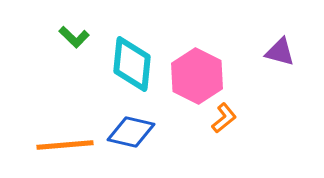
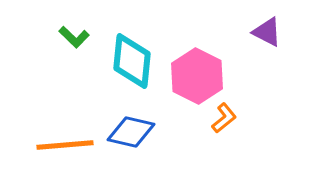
purple triangle: moved 13 px left, 20 px up; rotated 12 degrees clockwise
cyan diamond: moved 3 px up
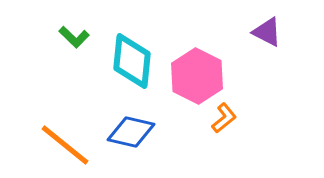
orange line: rotated 44 degrees clockwise
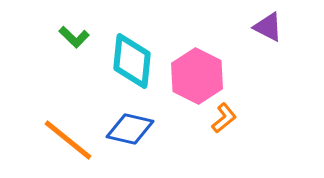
purple triangle: moved 1 px right, 5 px up
blue diamond: moved 1 px left, 3 px up
orange line: moved 3 px right, 5 px up
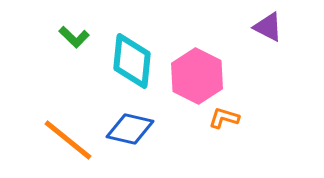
orange L-shape: rotated 124 degrees counterclockwise
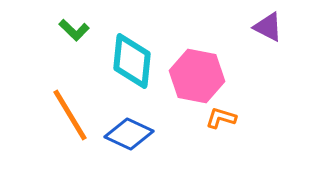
green L-shape: moved 7 px up
pink hexagon: rotated 16 degrees counterclockwise
orange L-shape: moved 3 px left
blue diamond: moved 1 px left, 5 px down; rotated 12 degrees clockwise
orange line: moved 2 px right, 25 px up; rotated 20 degrees clockwise
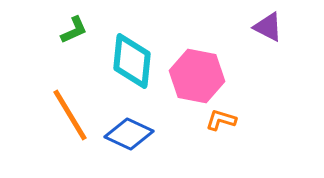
green L-shape: rotated 68 degrees counterclockwise
orange L-shape: moved 2 px down
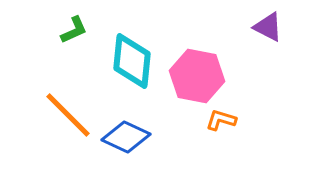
orange line: moved 2 px left; rotated 14 degrees counterclockwise
blue diamond: moved 3 px left, 3 px down
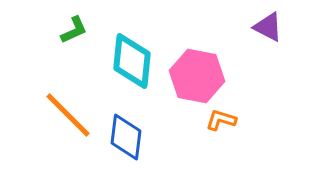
blue diamond: rotated 72 degrees clockwise
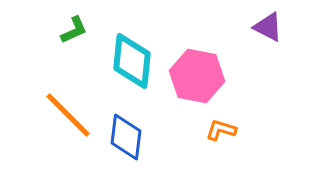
orange L-shape: moved 10 px down
